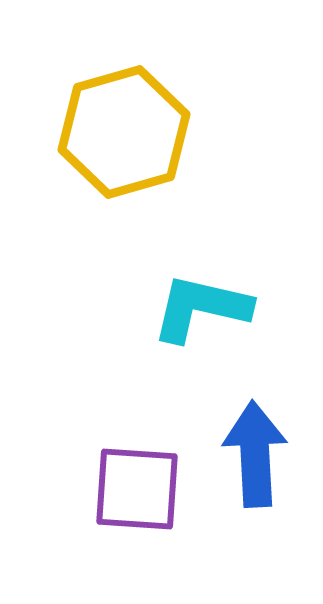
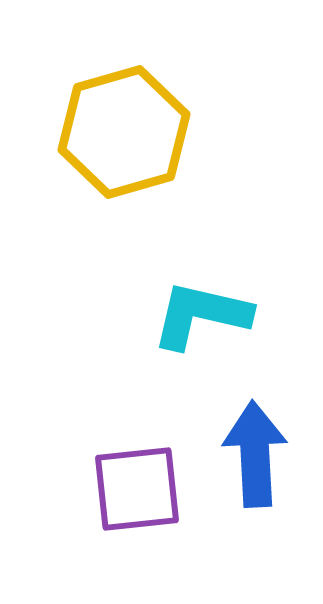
cyan L-shape: moved 7 px down
purple square: rotated 10 degrees counterclockwise
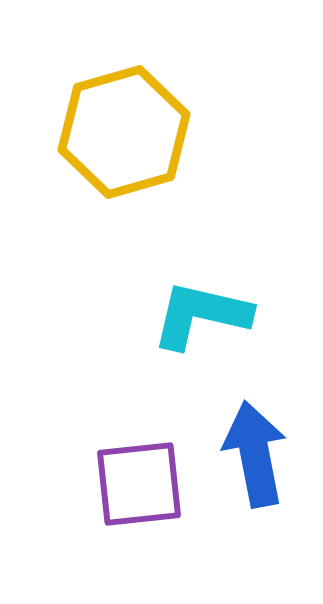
blue arrow: rotated 8 degrees counterclockwise
purple square: moved 2 px right, 5 px up
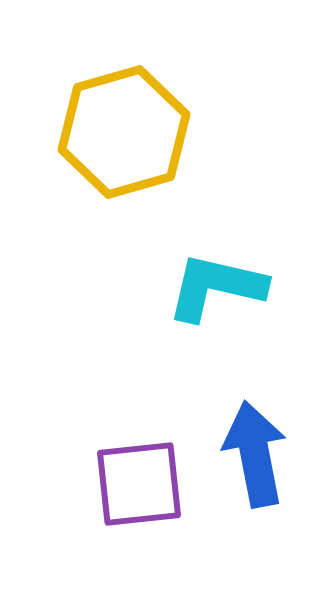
cyan L-shape: moved 15 px right, 28 px up
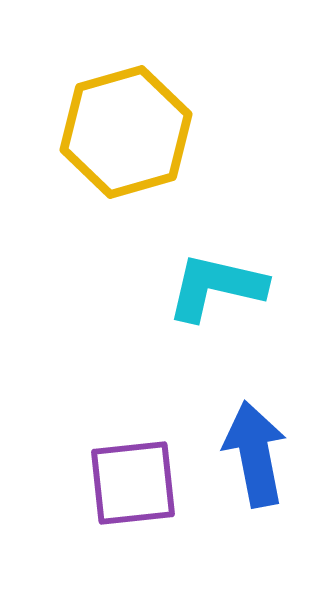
yellow hexagon: moved 2 px right
purple square: moved 6 px left, 1 px up
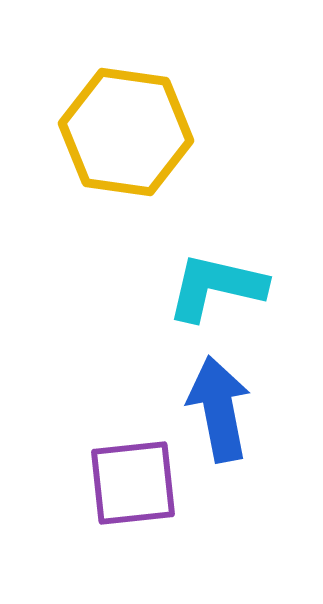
yellow hexagon: rotated 24 degrees clockwise
blue arrow: moved 36 px left, 45 px up
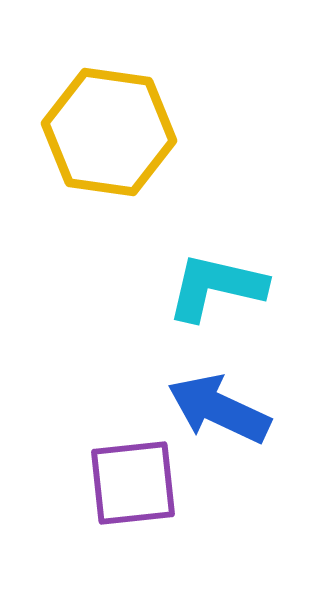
yellow hexagon: moved 17 px left
blue arrow: rotated 54 degrees counterclockwise
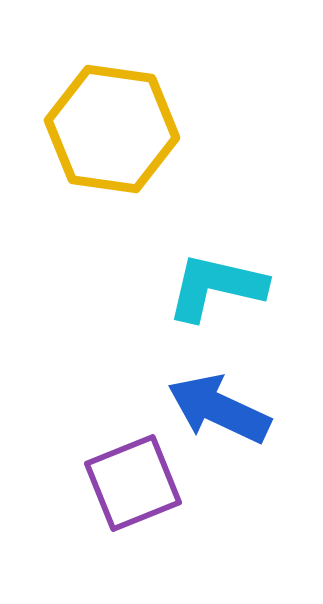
yellow hexagon: moved 3 px right, 3 px up
purple square: rotated 16 degrees counterclockwise
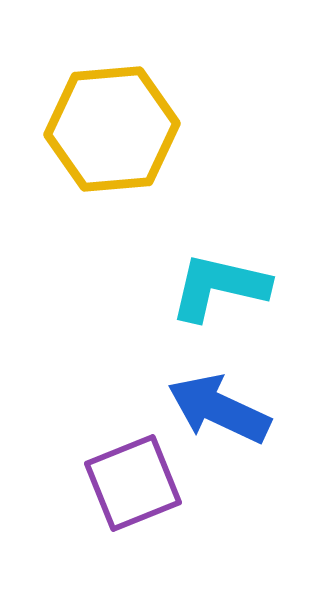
yellow hexagon: rotated 13 degrees counterclockwise
cyan L-shape: moved 3 px right
